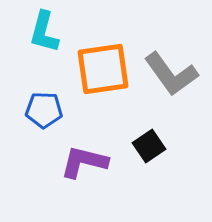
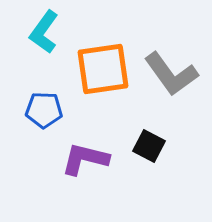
cyan L-shape: rotated 21 degrees clockwise
black square: rotated 28 degrees counterclockwise
purple L-shape: moved 1 px right, 3 px up
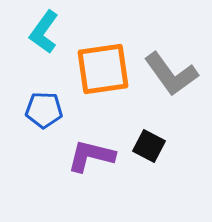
purple L-shape: moved 6 px right, 3 px up
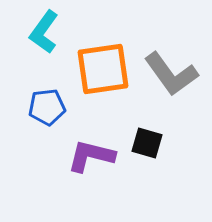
blue pentagon: moved 3 px right, 3 px up; rotated 9 degrees counterclockwise
black square: moved 2 px left, 3 px up; rotated 12 degrees counterclockwise
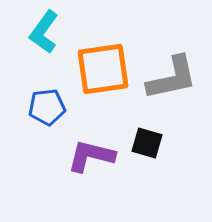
gray L-shape: moved 1 px right, 4 px down; rotated 66 degrees counterclockwise
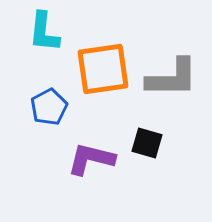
cyan L-shape: rotated 30 degrees counterclockwise
gray L-shape: rotated 12 degrees clockwise
blue pentagon: moved 2 px right; rotated 21 degrees counterclockwise
purple L-shape: moved 3 px down
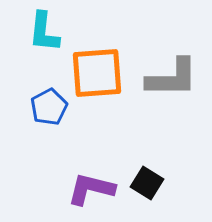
orange square: moved 6 px left, 4 px down; rotated 4 degrees clockwise
black square: moved 40 px down; rotated 16 degrees clockwise
purple L-shape: moved 30 px down
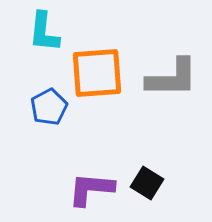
purple L-shape: rotated 9 degrees counterclockwise
